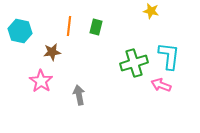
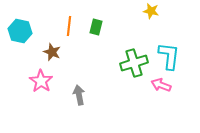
brown star: rotated 30 degrees clockwise
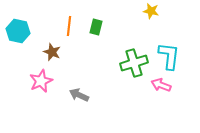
cyan hexagon: moved 2 px left
pink star: rotated 15 degrees clockwise
gray arrow: rotated 54 degrees counterclockwise
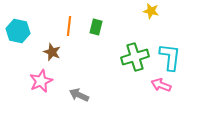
cyan L-shape: moved 1 px right, 1 px down
green cross: moved 1 px right, 6 px up
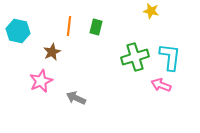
brown star: rotated 24 degrees clockwise
gray arrow: moved 3 px left, 3 px down
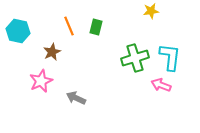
yellow star: rotated 21 degrees counterclockwise
orange line: rotated 30 degrees counterclockwise
green cross: moved 1 px down
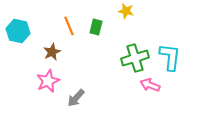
yellow star: moved 25 px left; rotated 21 degrees clockwise
pink star: moved 7 px right
pink arrow: moved 11 px left
gray arrow: rotated 72 degrees counterclockwise
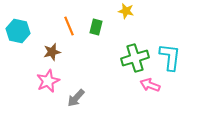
brown star: rotated 12 degrees clockwise
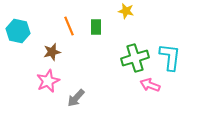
green rectangle: rotated 14 degrees counterclockwise
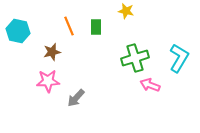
cyan L-shape: moved 9 px right, 1 px down; rotated 24 degrees clockwise
pink star: rotated 20 degrees clockwise
